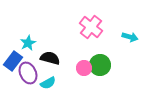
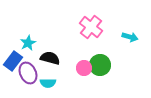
cyan semicircle: rotated 28 degrees clockwise
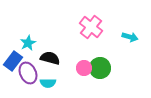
green circle: moved 3 px down
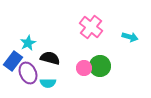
green circle: moved 2 px up
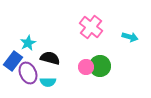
pink circle: moved 2 px right, 1 px up
cyan semicircle: moved 1 px up
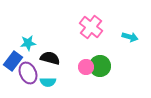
cyan star: rotated 21 degrees clockwise
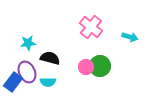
blue rectangle: moved 21 px down
purple ellipse: moved 1 px left, 1 px up
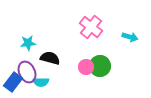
cyan semicircle: moved 7 px left
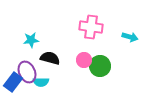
pink cross: rotated 30 degrees counterclockwise
cyan star: moved 3 px right, 3 px up
pink circle: moved 2 px left, 7 px up
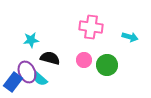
green circle: moved 7 px right, 1 px up
cyan semicircle: moved 1 px left, 3 px up; rotated 42 degrees clockwise
